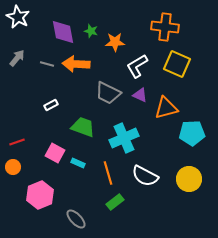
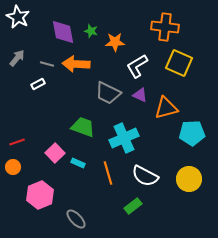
yellow square: moved 2 px right, 1 px up
white rectangle: moved 13 px left, 21 px up
pink square: rotated 18 degrees clockwise
green rectangle: moved 18 px right, 4 px down
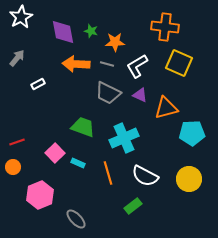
white star: moved 3 px right; rotated 15 degrees clockwise
gray line: moved 60 px right
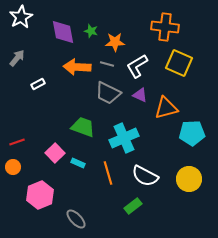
orange arrow: moved 1 px right, 3 px down
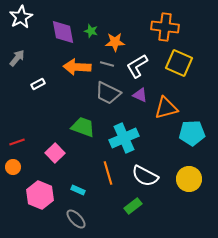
cyan rectangle: moved 27 px down
pink hexagon: rotated 16 degrees counterclockwise
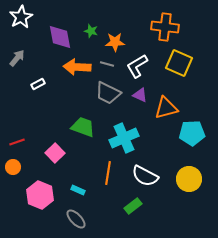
purple diamond: moved 3 px left, 5 px down
orange line: rotated 25 degrees clockwise
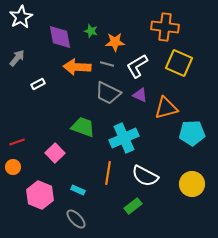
yellow circle: moved 3 px right, 5 px down
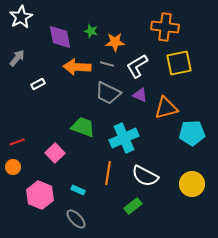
yellow square: rotated 36 degrees counterclockwise
